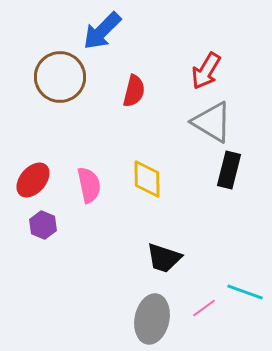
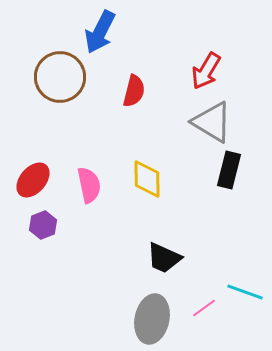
blue arrow: moved 2 px left, 1 px down; rotated 18 degrees counterclockwise
purple hexagon: rotated 16 degrees clockwise
black trapezoid: rotated 6 degrees clockwise
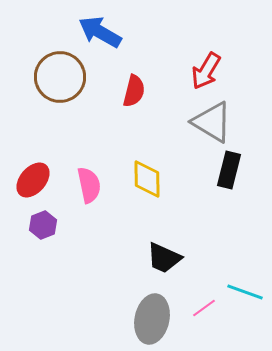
blue arrow: rotated 93 degrees clockwise
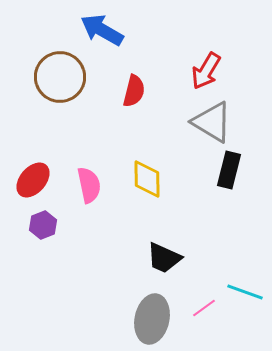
blue arrow: moved 2 px right, 2 px up
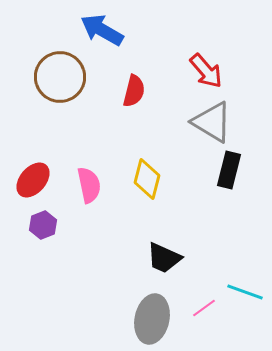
red arrow: rotated 72 degrees counterclockwise
yellow diamond: rotated 15 degrees clockwise
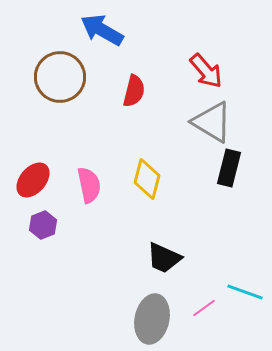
black rectangle: moved 2 px up
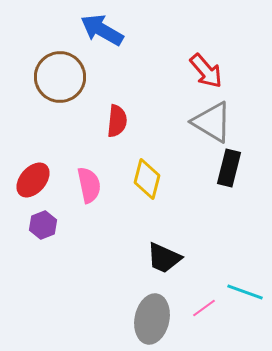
red semicircle: moved 17 px left, 30 px down; rotated 8 degrees counterclockwise
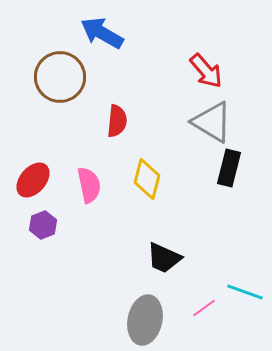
blue arrow: moved 3 px down
gray ellipse: moved 7 px left, 1 px down
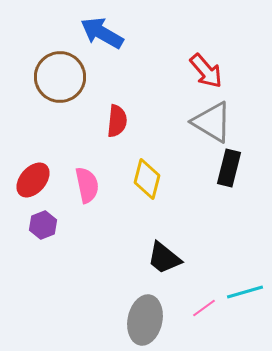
pink semicircle: moved 2 px left
black trapezoid: rotated 15 degrees clockwise
cyan line: rotated 36 degrees counterclockwise
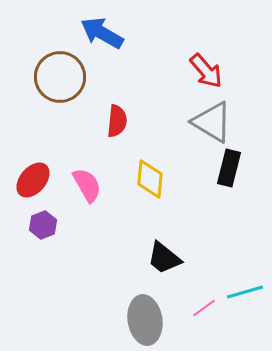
yellow diamond: moved 3 px right; rotated 9 degrees counterclockwise
pink semicircle: rotated 18 degrees counterclockwise
gray ellipse: rotated 21 degrees counterclockwise
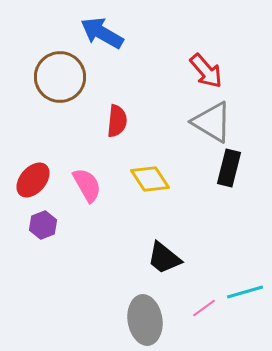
yellow diamond: rotated 39 degrees counterclockwise
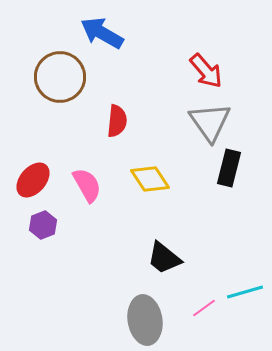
gray triangle: moved 2 px left; rotated 24 degrees clockwise
